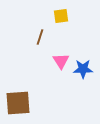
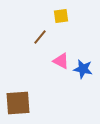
brown line: rotated 21 degrees clockwise
pink triangle: rotated 30 degrees counterclockwise
blue star: rotated 12 degrees clockwise
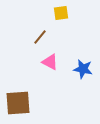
yellow square: moved 3 px up
pink triangle: moved 11 px left, 1 px down
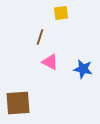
brown line: rotated 21 degrees counterclockwise
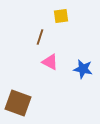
yellow square: moved 3 px down
brown square: rotated 24 degrees clockwise
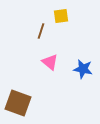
brown line: moved 1 px right, 6 px up
pink triangle: rotated 12 degrees clockwise
